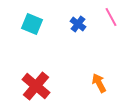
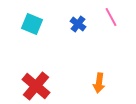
orange arrow: rotated 144 degrees counterclockwise
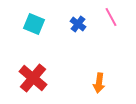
cyan square: moved 2 px right
red cross: moved 3 px left, 8 px up
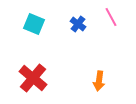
orange arrow: moved 2 px up
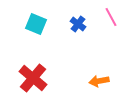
cyan square: moved 2 px right
orange arrow: rotated 72 degrees clockwise
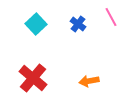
cyan square: rotated 25 degrees clockwise
orange arrow: moved 10 px left
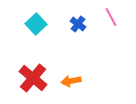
orange arrow: moved 18 px left
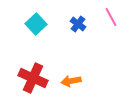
red cross: rotated 16 degrees counterclockwise
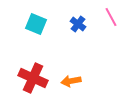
cyan square: rotated 25 degrees counterclockwise
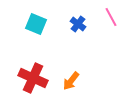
orange arrow: rotated 42 degrees counterclockwise
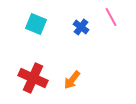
blue cross: moved 3 px right, 3 px down
orange arrow: moved 1 px right, 1 px up
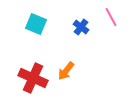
orange arrow: moved 6 px left, 9 px up
